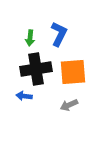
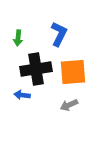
green arrow: moved 12 px left
blue arrow: moved 2 px left, 1 px up
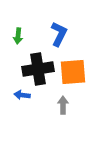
green arrow: moved 2 px up
black cross: moved 2 px right
gray arrow: moved 6 px left; rotated 114 degrees clockwise
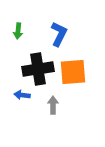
green arrow: moved 5 px up
gray arrow: moved 10 px left
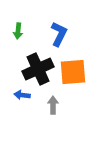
black cross: rotated 16 degrees counterclockwise
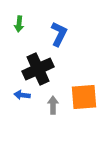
green arrow: moved 1 px right, 7 px up
orange square: moved 11 px right, 25 px down
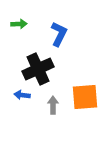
green arrow: rotated 98 degrees counterclockwise
orange square: moved 1 px right
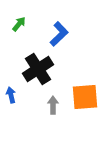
green arrow: rotated 49 degrees counterclockwise
blue L-shape: rotated 20 degrees clockwise
black cross: rotated 8 degrees counterclockwise
blue arrow: moved 11 px left; rotated 70 degrees clockwise
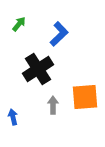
blue arrow: moved 2 px right, 22 px down
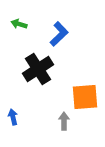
green arrow: rotated 112 degrees counterclockwise
gray arrow: moved 11 px right, 16 px down
